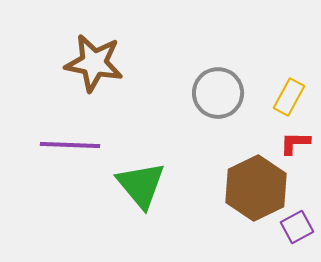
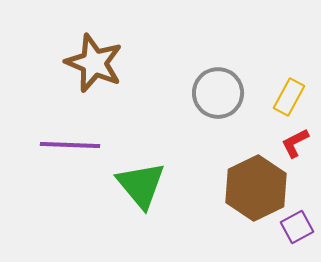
brown star: rotated 12 degrees clockwise
red L-shape: rotated 28 degrees counterclockwise
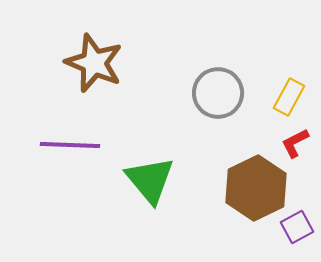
green triangle: moved 9 px right, 5 px up
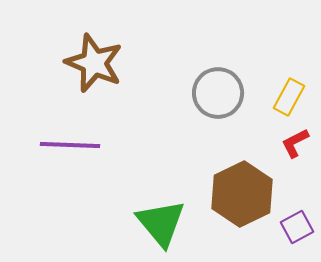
green triangle: moved 11 px right, 43 px down
brown hexagon: moved 14 px left, 6 px down
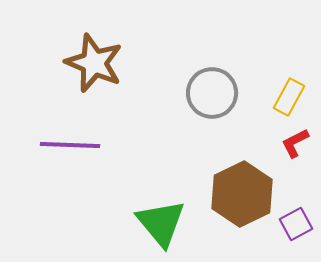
gray circle: moved 6 px left
purple square: moved 1 px left, 3 px up
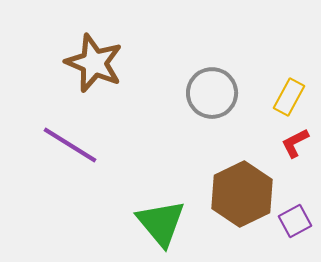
purple line: rotated 30 degrees clockwise
purple square: moved 1 px left, 3 px up
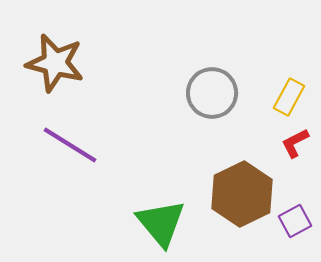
brown star: moved 39 px left; rotated 8 degrees counterclockwise
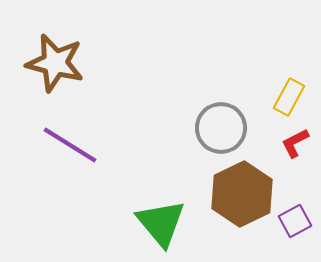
gray circle: moved 9 px right, 35 px down
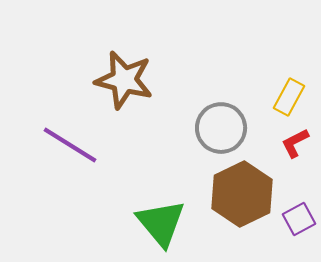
brown star: moved 69 px right, 17 px down
purple square: moved 4 px right, 2 px up
